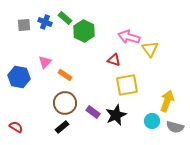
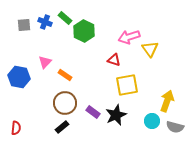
pink arrow: rotated 35 degrees counterclockwise
red semicircle: moved 1 px down; rotated 64 degrees clockwise
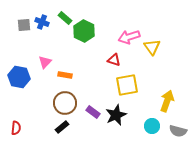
blue cross: moved 3 px left
yellow triangle: moved 2 px right, 2 px up
orange rectangle: rotated 24 degrees counterclockwise
cyan circle: moved 5 px down
gray semicircle: moved 3 px right, 4 px down
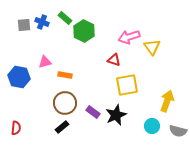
pink triangle: rotated 32 degrees clockwise
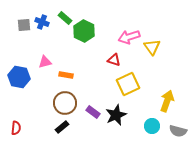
orange rectangle: moved 1 px right
yellow square: moved 1 px right, 1 px up; rotated 15 degrees counterclockwise
